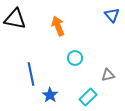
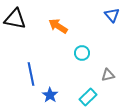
orange arrow: rotated 36 degrees counterclockwise
cyan circle: moved 7 px right, 5 px up
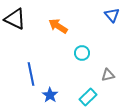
black triangle: rotated 15 degrees clockwise
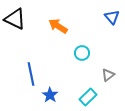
blue triangle: moved 2 px down
gray triangle: rotated 24 degrees counterclockwise
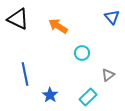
black triangle: moved 3 px right
blue line: moved 6 px left
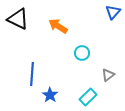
blue triangle: moved 1 px right, 5 px up; rotated 21 degrees clockwise
blue line: moved 7 px right; rotated 15 degrees clockwise
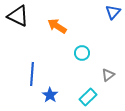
black triangle: moved 3 px up
orange arrow: moved 1 px left
